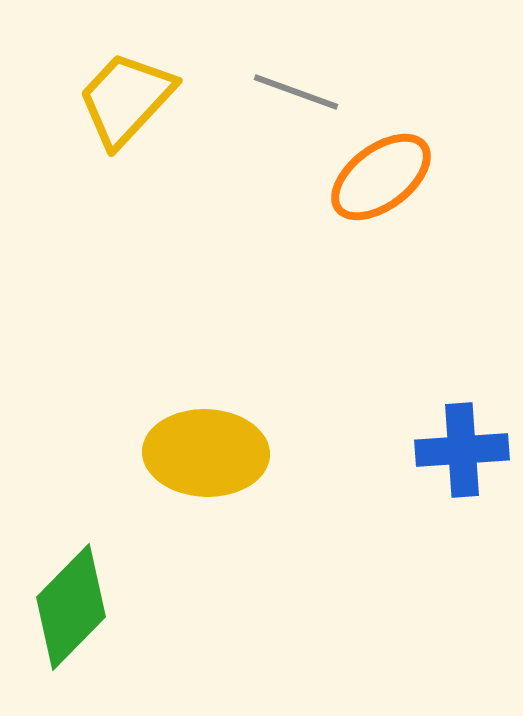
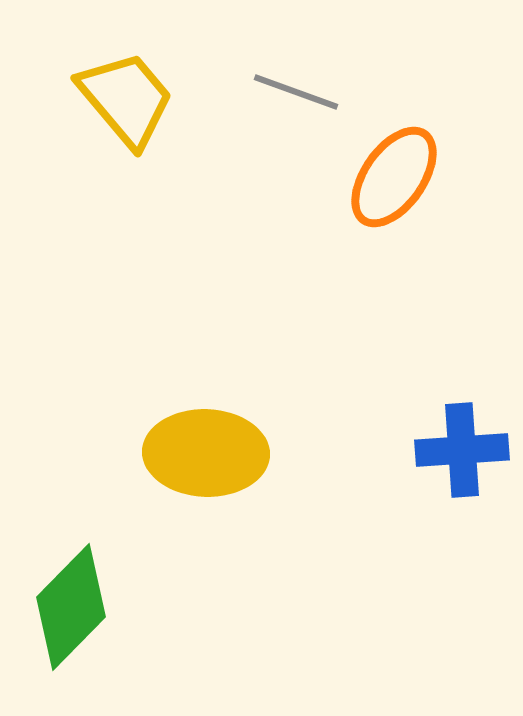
yellow trapezoid: rotated 97 degrees clockwise
orange ellipse: moved 13 px right; rotated 18 degrees counterclockwise
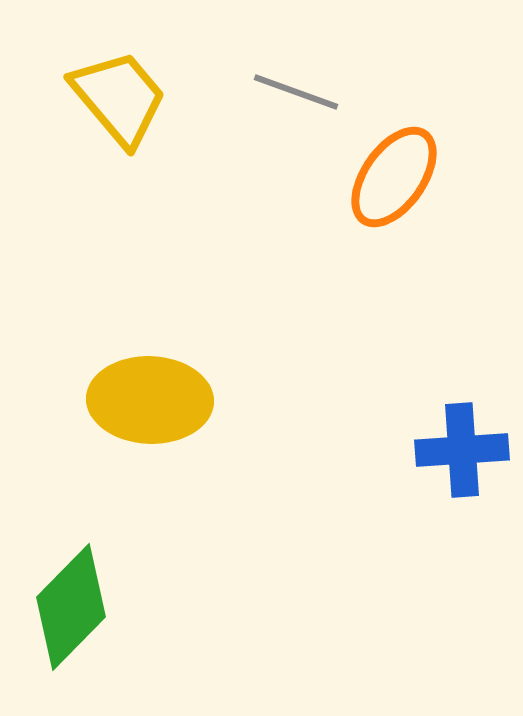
yellow trapezoid: moved 7 px left, 1 px up
yellow ellipse: moved 56 px left, 53 px up
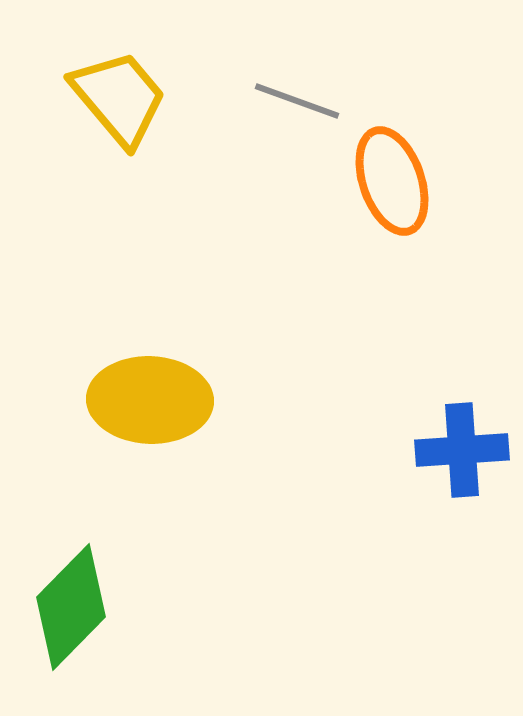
gray line: moved 1 px right, 9 px down
orange ellipse: moved 2 px left, 4 px down; rotated 54 degrees counterclockwise
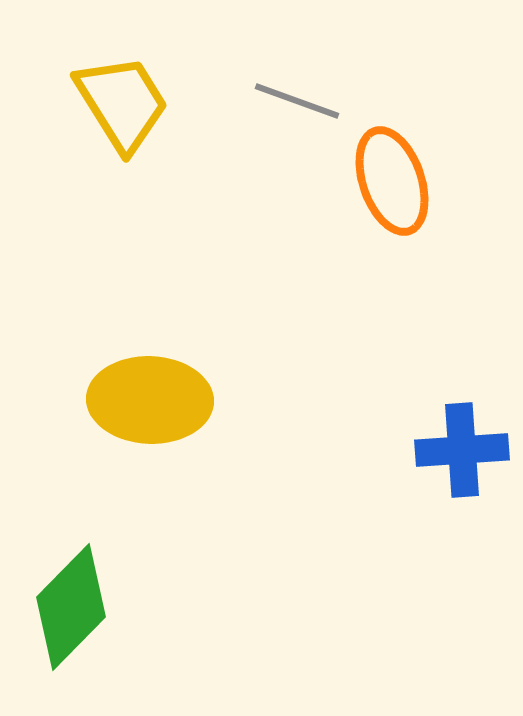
yellow trapezoid: moved 3 px right, 5 px down; rotated 8 degrees clockwise
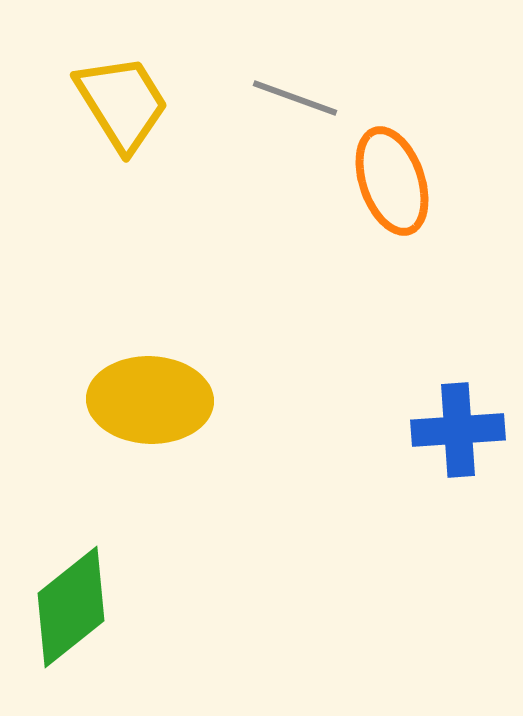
gray line: moved 2 px left, 3 px up
blue cross: moved 4 px left, 20 px up
green diamond: rotated 7 degrees clockwise
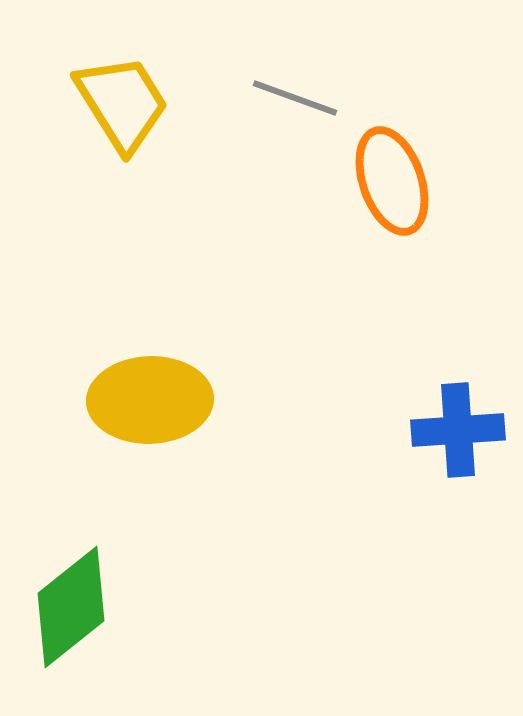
yellow ellipse: rotated 4 degrees counterclockwise
